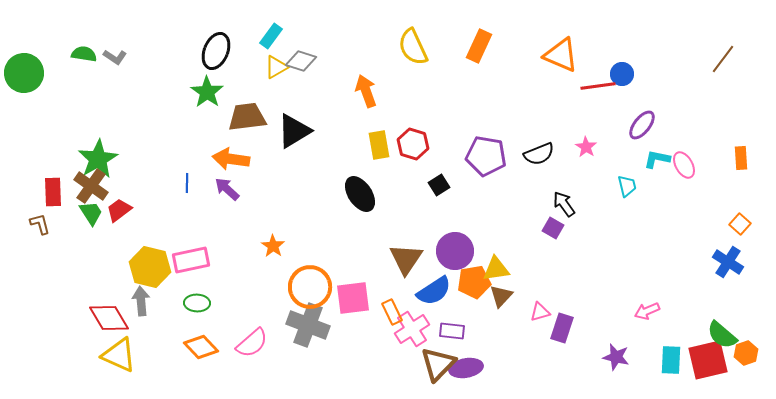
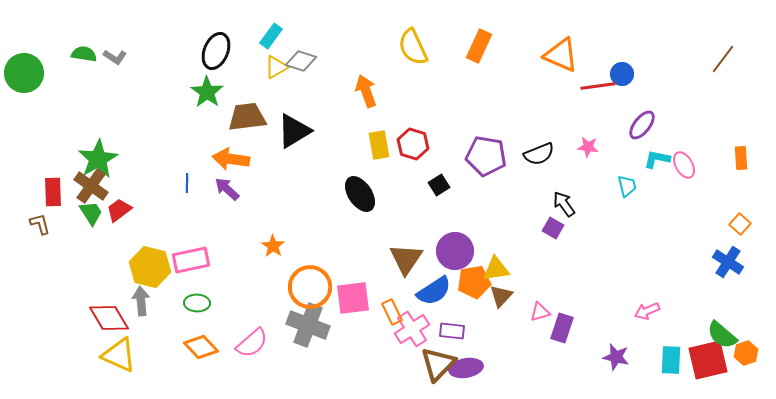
pink star at (586, 147): moved 2 px right; rotated 25 degrees counterclockwise
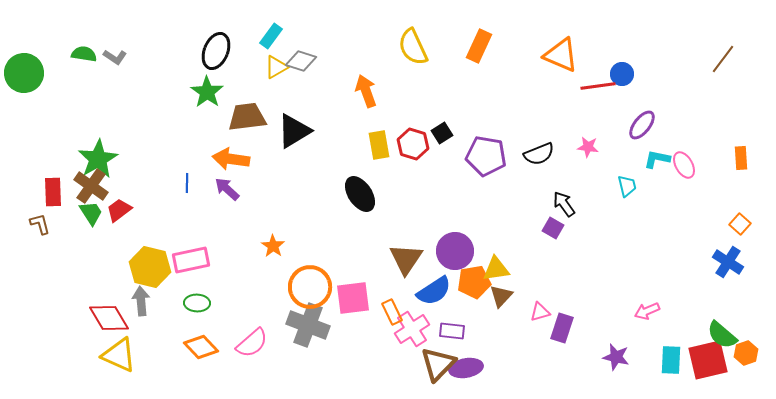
black square at (439, 185): moved 3 px right, 52 px up
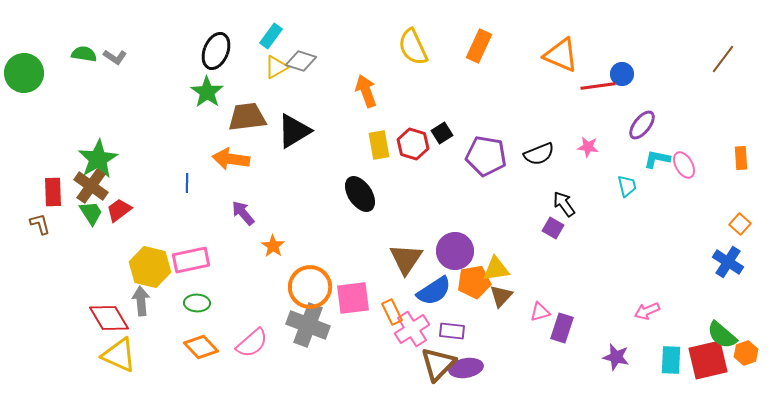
purple arrow at (227, 189): moved 16 px right, 24 px down; rotated 8 degrees clockwise
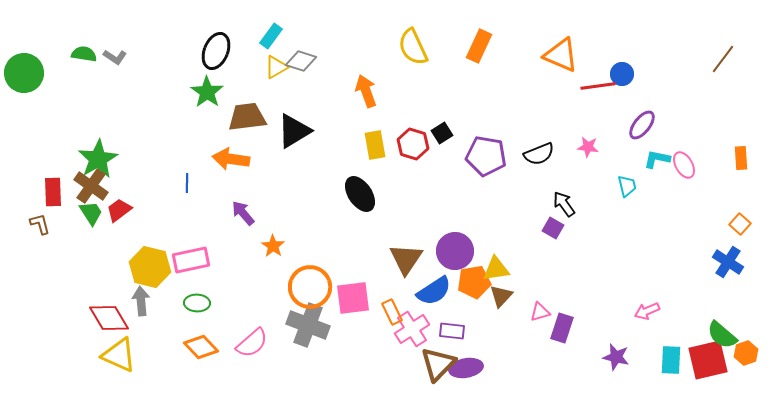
yellow rectangle at (379, 145): moved 4 px left
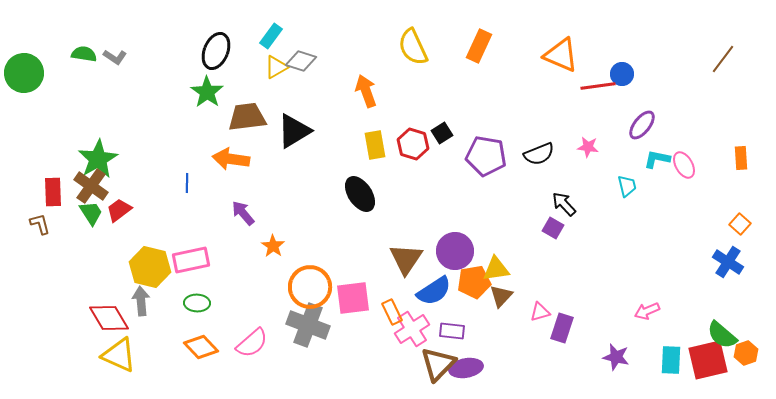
black arrow at (564, 204): rotated 8 degrees counterclockwise
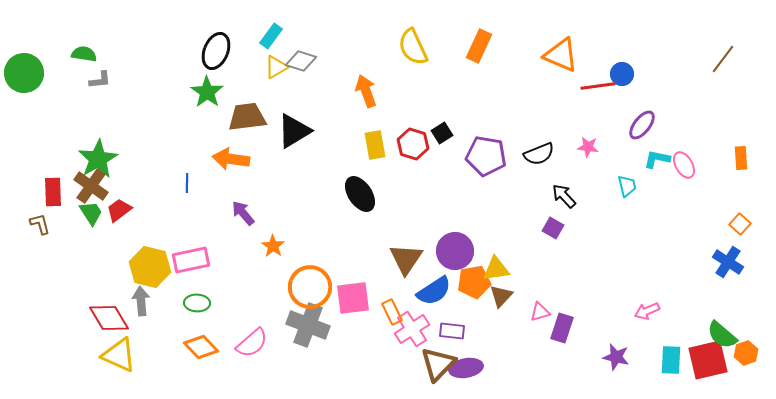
gray L-shape at (115, 57): moved 15 px left, 23 px down; rotated 40 degrees counterclockwise
black arrow at (564, 204): moved 8 px up
